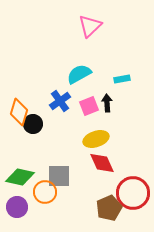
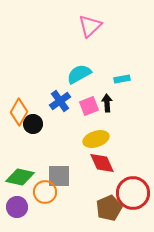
orange diamond: rotated 12 degrees clockwise
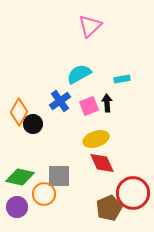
orange circle: moved 1 px left, 2 px down
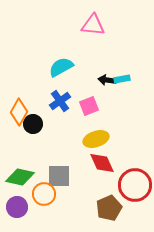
pink triangle: moved 3 px right, 1 px up; rotated 50 degrees clockwise
cyan semicircle: moved 18 px left, 7 px up
black arrow: moved 23 px up; rotated 78 degrees counterclockwise
red circle: moved 2 px right, 8 px up
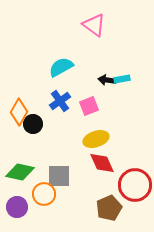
pink triangle: moved 1 px right; rotated 30 degrees clockwise
green diamond: moved 5 px up
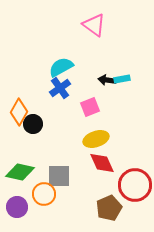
blue cross: moved 13 px up
pink square: moved 1 px right, 1 px down
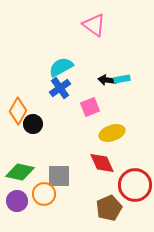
orange diamond: moved 1 px left, 1 px up
yellow ellipse: moved 16 px right, 6 px up
purple circle: moved 6 px up
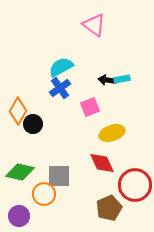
purple circle: moved 2 px right, 15 px down
